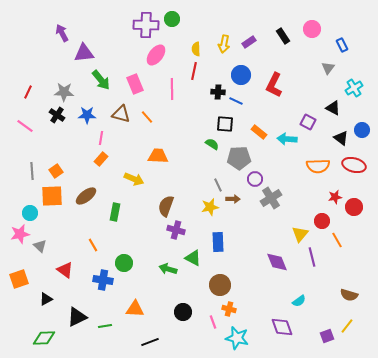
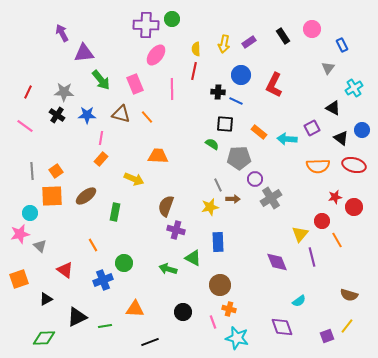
purple square at (308, 122): moved 4 px right, 6 px down; rotated 35 degrees clockwise
blue cross at (103, 280): rotated 30 degrees counterclockwise
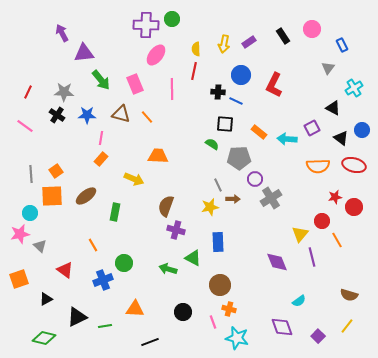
gray line at (32, 171): moved 1 px left, 3 px down
purple square at (327, 336): moved 9 px left; rotated 24 degrees counterclockwise
green diamond at (44, 338): rotated 15 degrees clockwise
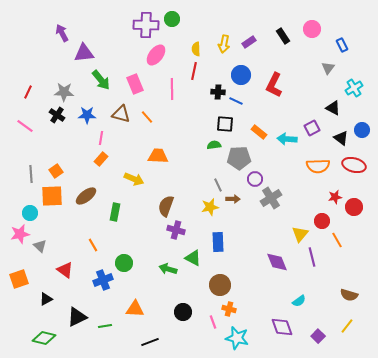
green semicircle at (212, 144): moved 2 px right, 1 px down; rotated 40 degrees counterclockwise
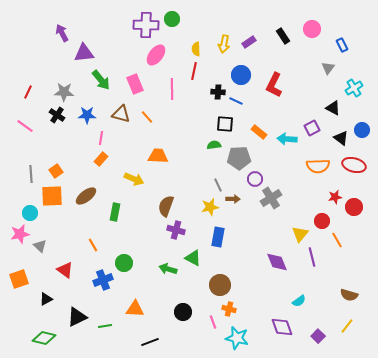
blue rectangle at (218, 242): moved 5 px up; rotated 12 degrees clockwise
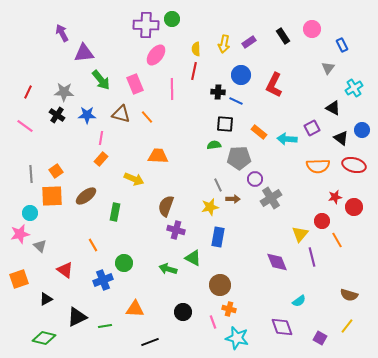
purple square at (318, 336): moved 2 px right, 2 px down; rotated 16 degrees counterclockwise
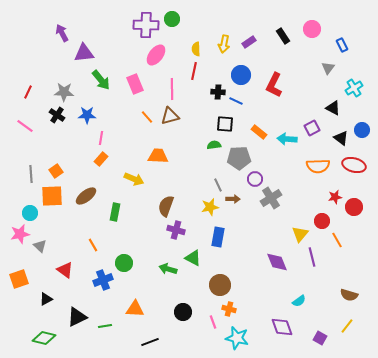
brown triangle at (121, 114): moved 49 px right, 2 px down; rotated 30 degrees counterclockwise
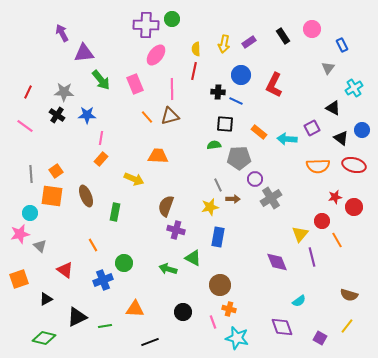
orange square at (52, 196): rotated 10 degrees clockwise
brown ellipse at (86, 196): rotated 75 degrees counterclockwise
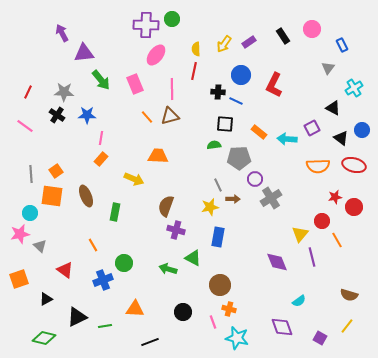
yellow arrow at (224, 44): rotated 24 degrees clockwise
